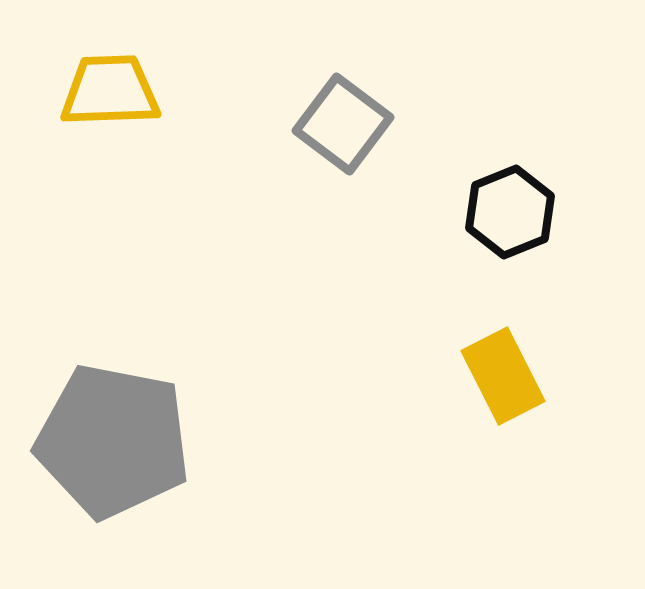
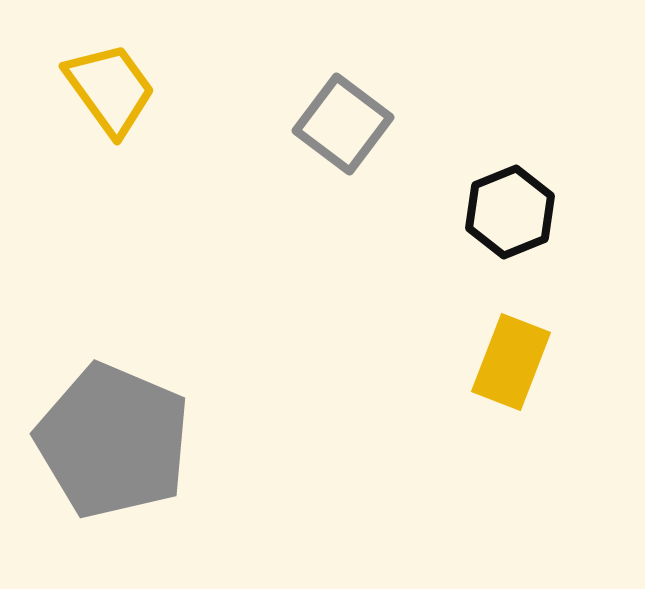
yellow trapezoid: moved 2 px up; rotated 56 degrees clockwise
yellow rectangle: moved 8 px right, 14 px up; rotated 48 degrees clockwise
gray pentagon: rotated 12 degrees clockwise
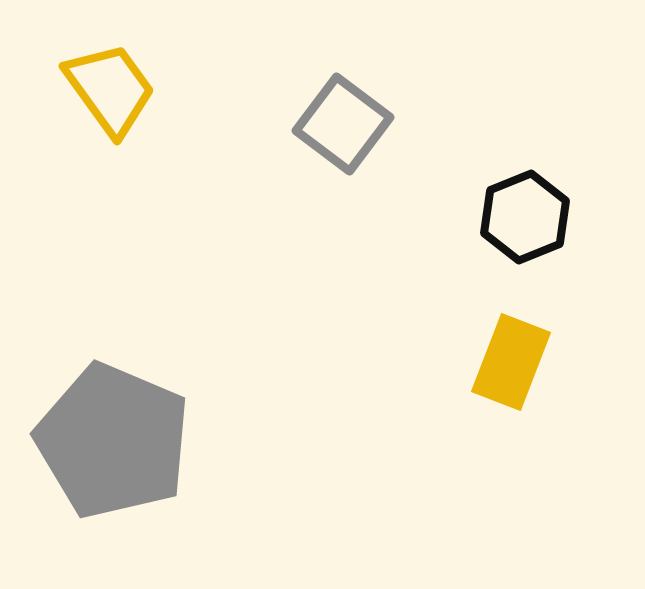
black hexagon: moved 15 px right, 5 px down
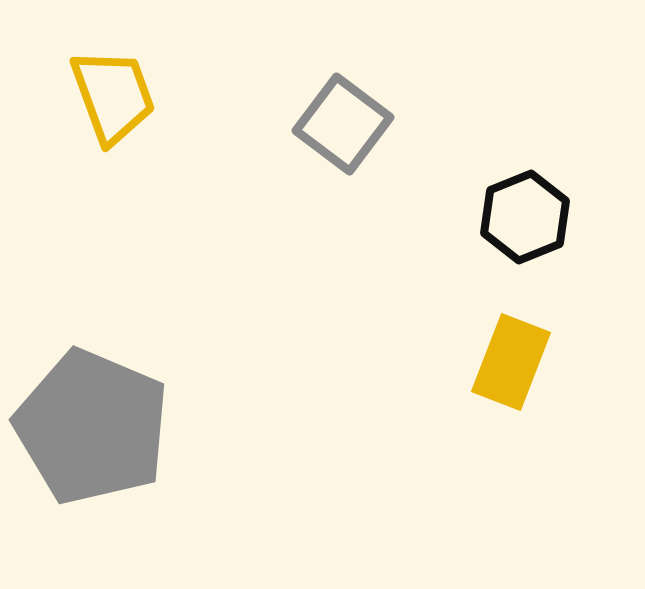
yellow trapezoid: moved 3 px right, 7 px down; rotated 16 degrees clockwise
gray pentagon: moved 21 px left, 14 px up
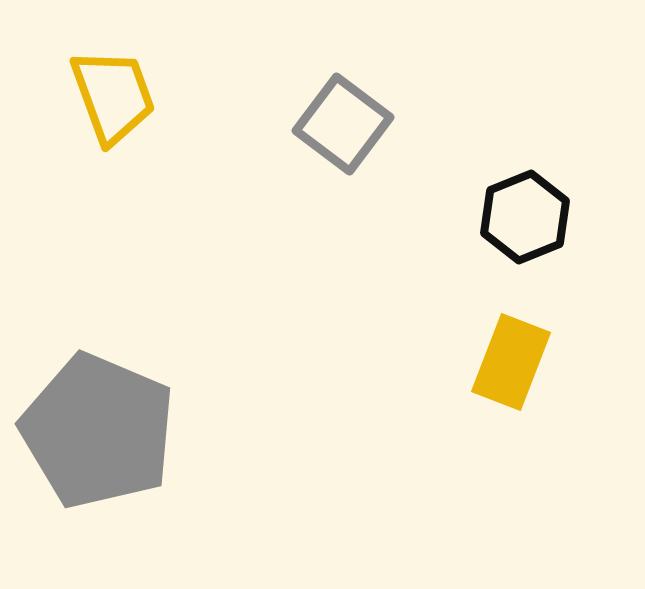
gray pentagon: moved 6 px right, 4 px down
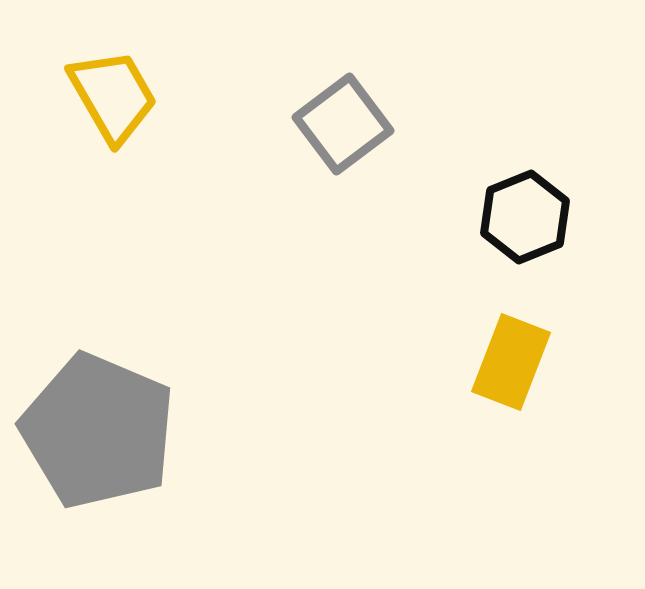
yellow trapezoid: rotated 10 degrees counterclockwise
gray square: rotated 16 degrees clockwise
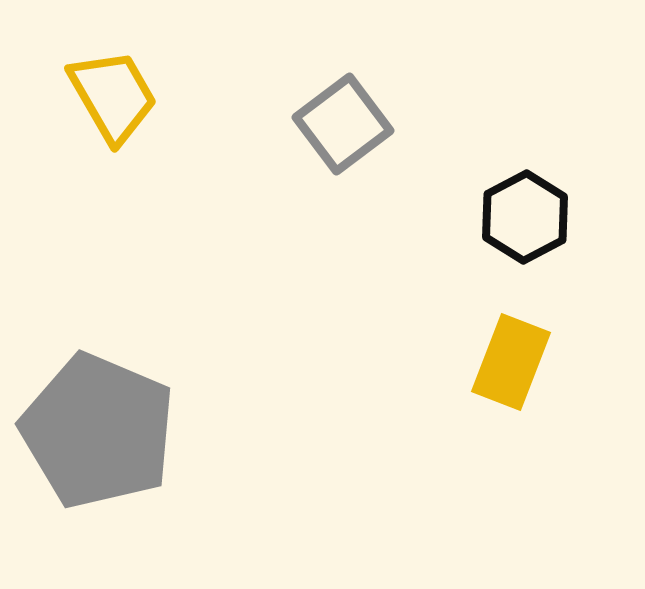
black hexagon: rotated 6 degrees counterclockwise
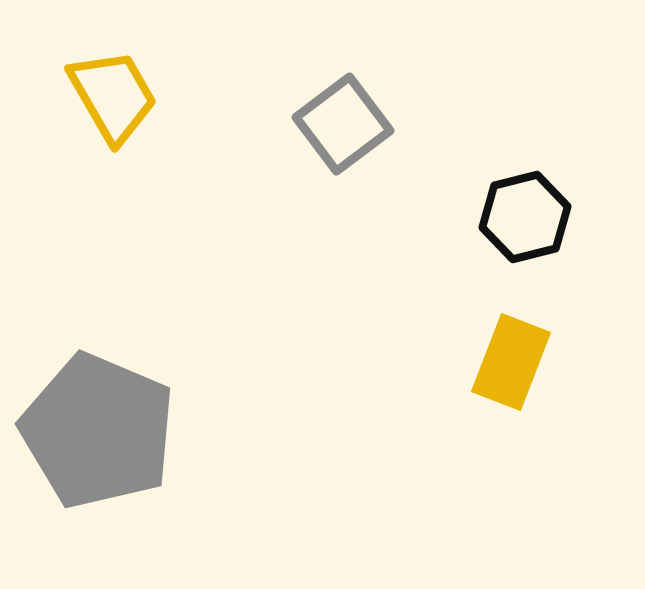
black hexagon: rotated 14 degrees clockwise
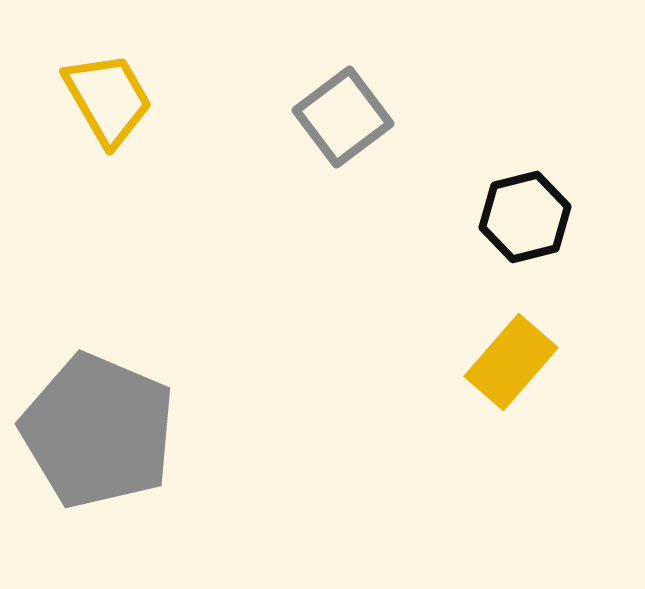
yellow trapezoid: moved 5 px left, 3 px down
gray square: moved 7 px up
yellow rectangle: rotated 20 degrees clockwise
